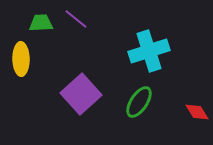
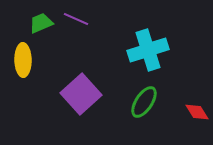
purple line: rotated 15 degrees counterclockwise
green trapezoid: rotated 20 degrees counterclockwise
cyan cross: moved 1 px left, 1 px up
yellow ellipse: moved 2 px right, 1 px down
green ellipse: moved 5 px right
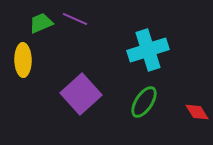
purple line: moved 1 px left
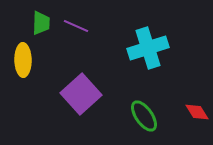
purple line: moved 1 px right, 7 px down
green trapezoid: rotated 115 degrees clockwise
cyan cross: moved 2 px up
green ellipse: moved 14 px down; rotated 68 degrees counterclockwise
